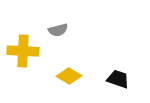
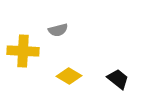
black trapezoid: rotated 20 degrees clockwise
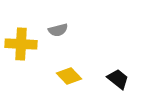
yellow cross: moved 2 px left, 7 px up
yellow diamond: rotated 15 degrees clockwise
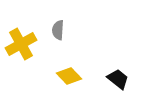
gray semicircle: rotated 108 degrees clockwise
yellow cross: rotated 32 degrees counterclockwise
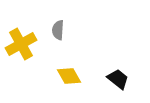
yellow diamond: rotated 15 degrees clockwise
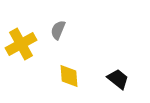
gray semicircle: rotated 18 degrees clockwise
yellow diamond: rotated 25 degrees clockwise
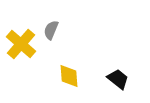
gray semicircle: moved 7 px left
yellow cross: rotated 20 degrees counterclockwise
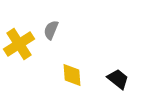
yellow cross: moved 2 px left; rotated 16 degrees clockwise
yellow diamond: moved 3 px right, 1 px up
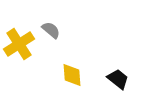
gray semicircle: rotated 108 degrees clockwise
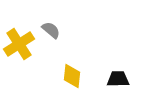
yellow diamond: moved 1 px down; rotated 10 degrees clockwise
black trapezoid: rotated 40 degrees counterclockwise
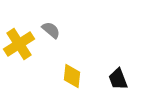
black trapezoid: rotated 110 degrees counterclockwise
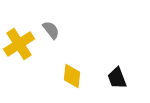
gray semicircle: rotated 12 degrees clockwise
black trapezoid: moved 1 px left, 1 px up
